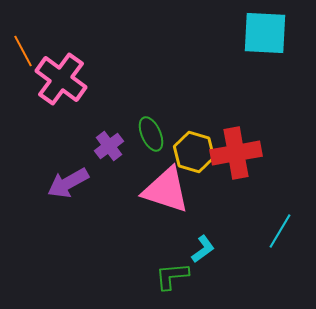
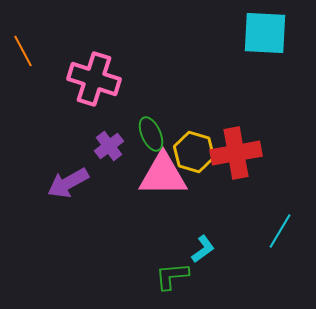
pink cross: moved 33 px right; rotated 18 degrees counterclockwise
pink triangle: moved 3 px left, 15 px up; rotated 18 degrees counterclockwise
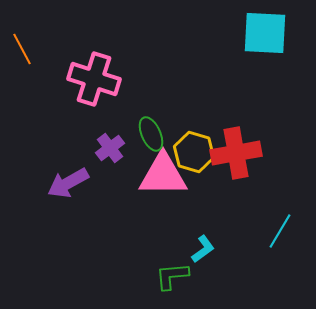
orange line: moved 1 px left, 2 px up
purple cross: moved 1 px right, 2 px down
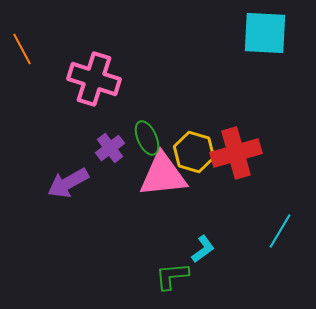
green ellipse: moved 4 px left, 4 px down
red cross: rotated 6 degrees counterclockwise
pink triangle: rotated 6 degrees counterclockwise
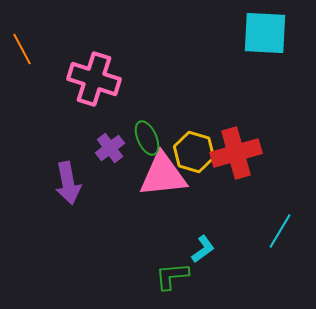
purple arrow: rotated 72 degrees counterclockwise
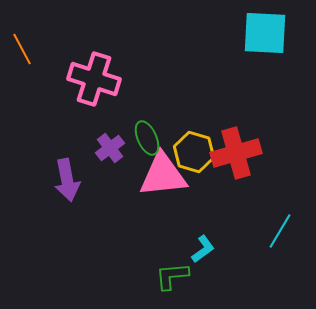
purple arrow: moved 1 px left, 3 px up
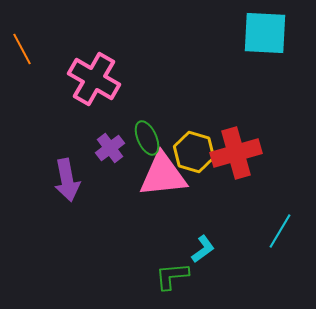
pink cross: rotated 12 degrees clockwise
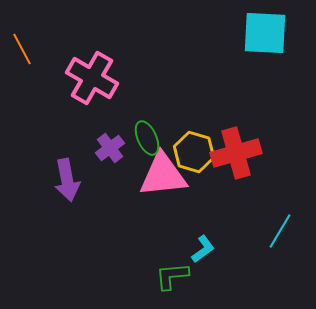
pink cross: moved 2 px left, 1 px up
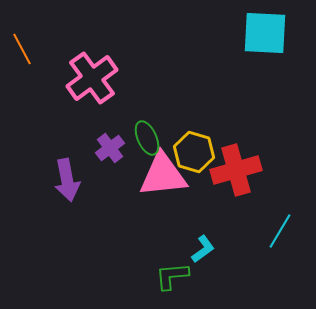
pink cross: rotated 24 degrees clockwise
red cross: moved 17 px down
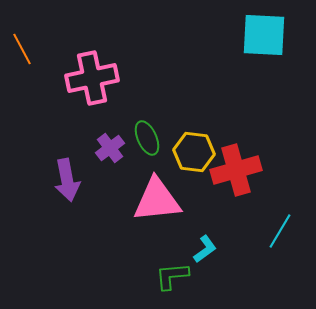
cyan square: moved 1 px left, 2 px down
pink cross: rotated 24 degrees clockwise
yellow hexagon: rotated 9 degrees counterclockwise
pink triangle: moved 6 px left, 25 px down
cyan L-shape: moved 2 px right
